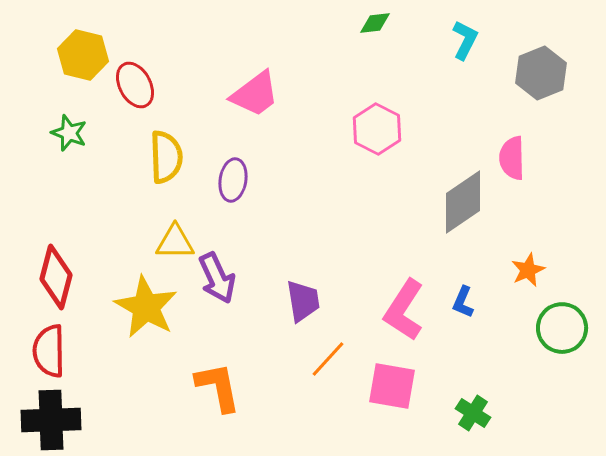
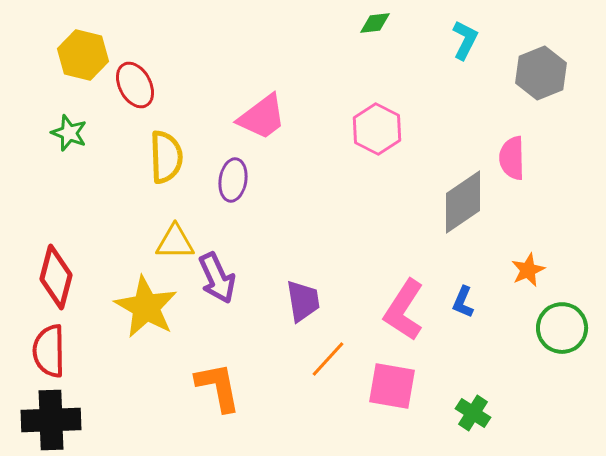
pink trapezoid: moved 7 px right, 23 px down
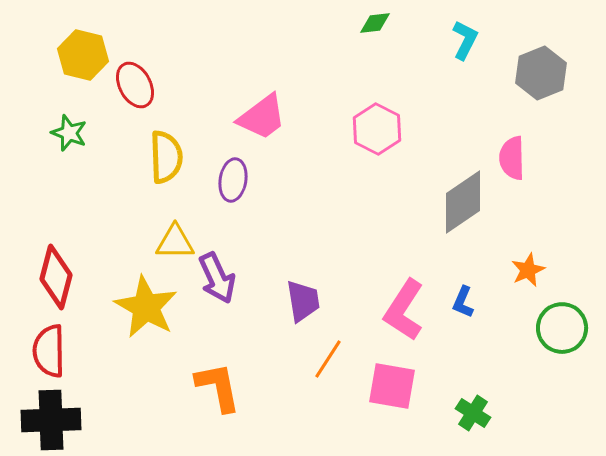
orange line: rotated 9 degrees counterclockwise
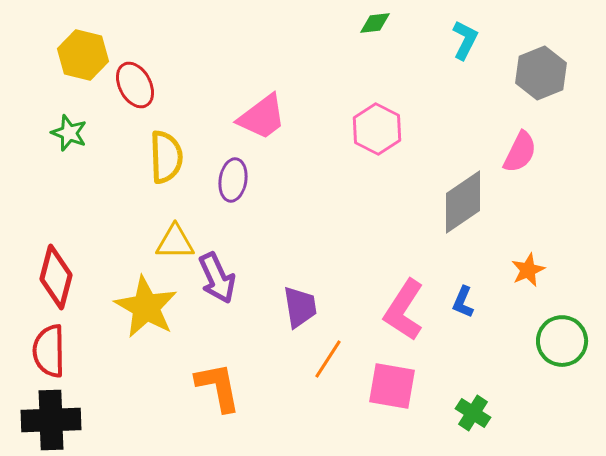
pink semicircle: moved 8 px right, 6 px up; rotated 153 degrees counterclockwise
purple trapezoid: moved 3 px left, 6 px down
green circle: moved 13 px down
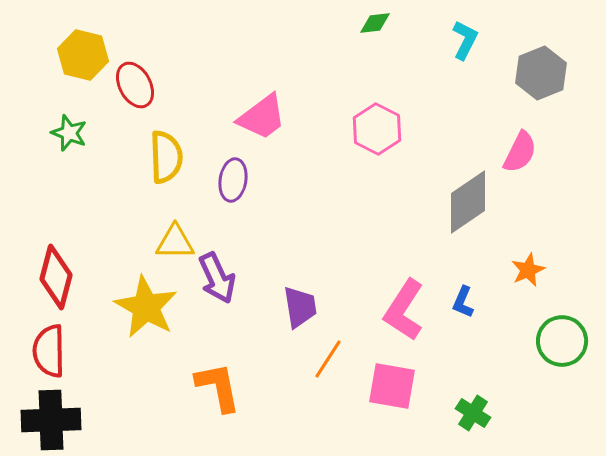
gray diamond: moved 5 px right
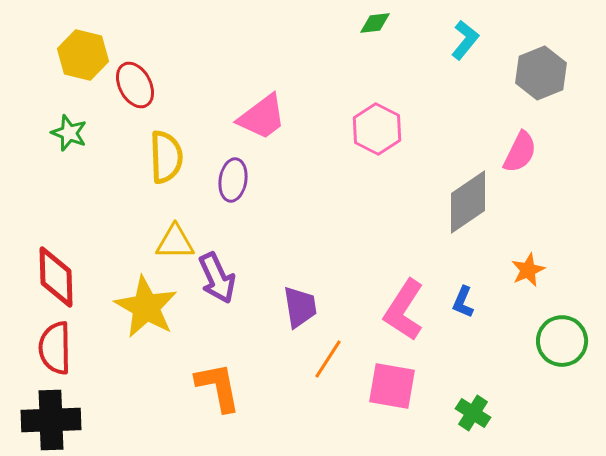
cyan L-shape: rotated 12 degrees clockwise
red diamond: rotated 16 degrees counterclockwise
red semicircle: moved 6 px right, 3 px up
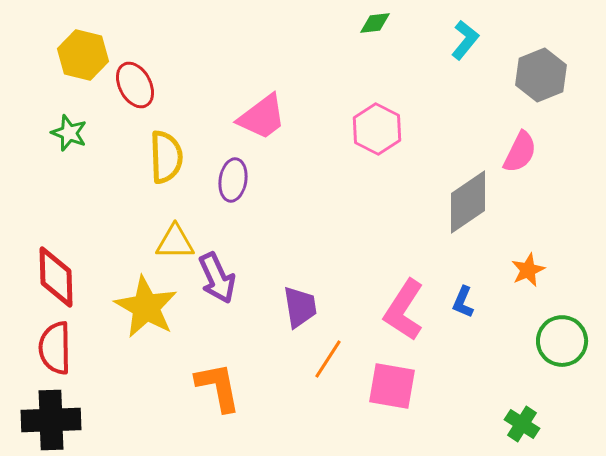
gray hexagon: moved 2 px down
green cross: moved 49 px right, 11 px down
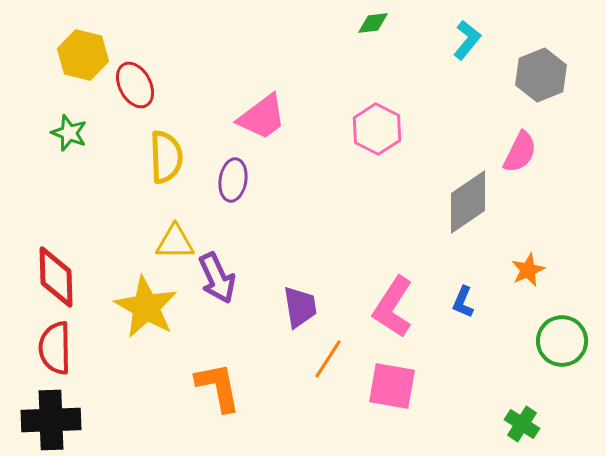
green diamond: moved 2 px left
cyan L-shape: moved 2 px right
pink L-shape: moved 11 px left, 3 px up
